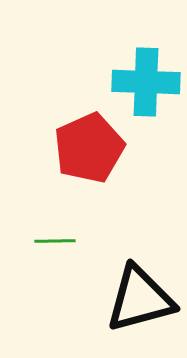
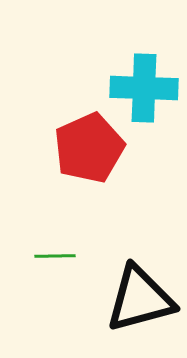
cyan cross: moved 2 px left, 6 px down
green line: moved 15 px down
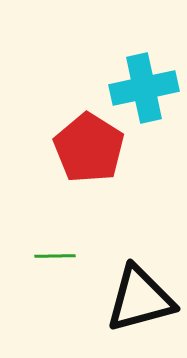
cyan cross: rotated 14 degrees counterclockwise
red pentagon: rotated 16 degrees counterclockwise
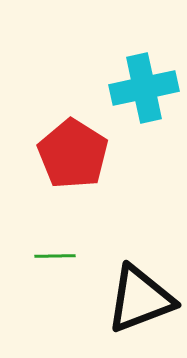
red pentagon: moved 16 px left, 6 px down
black triangle: rotated 6 degrees counterclockwise
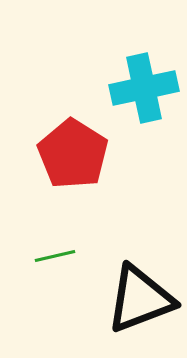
green line: rotated 12 degrees counterclockwise
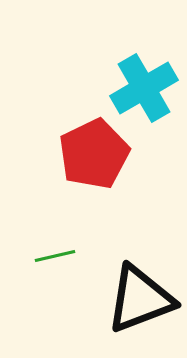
cyan cross: rotated 18 degrees counterclockwise
red pentagon: moved 21 px right; rotated 14 degrees clockwise
